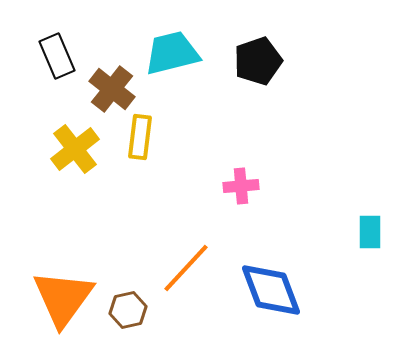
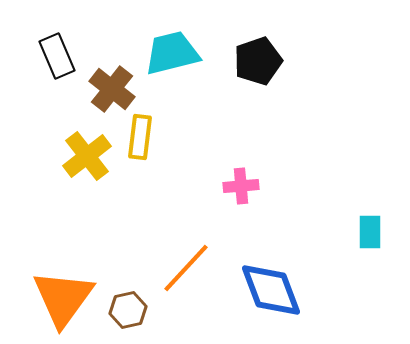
yellow cross: moved 12 px right, 7 px down
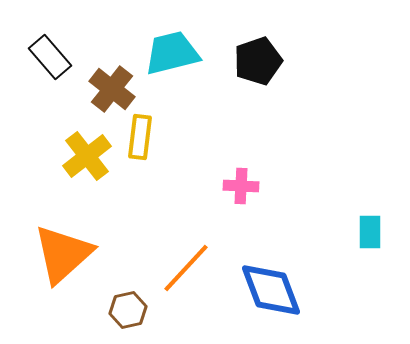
black rectangle: moved 7 px left, 1 px down; rotated 18 degrees counterclockwise
pink cross: rotated 8 degrees clockwise
orange triangle: moved 44 px up; rotated 12 degrees clockwise
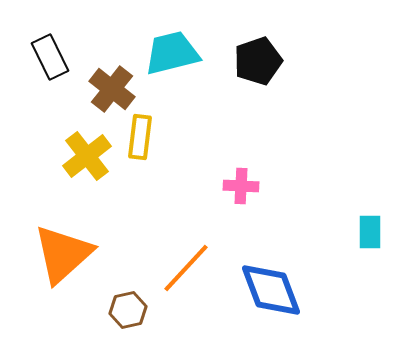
black rectangle: rotated 15 degrees clockwise
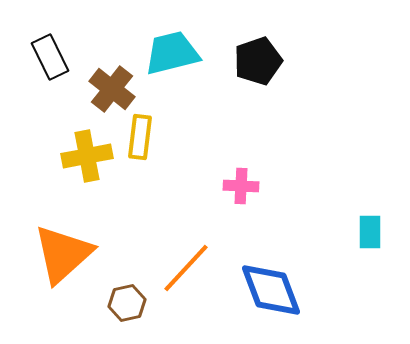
yellow cross: rotated 27 degrees clockwise
brown hexagon: moved 1 px left, 7 px up
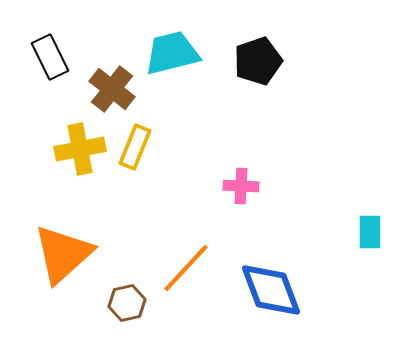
yellow rectangle: moved 5 px left, 10 px down; rotated 15 degrees clockwise
yellow cross: moved 7 px left, 7 px up
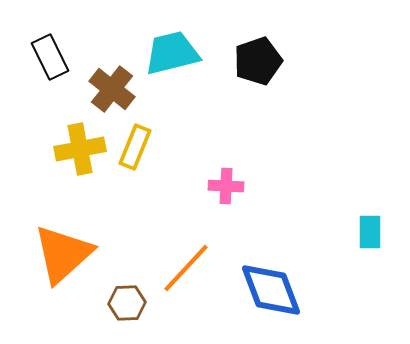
pink cross: moved 15 px left
brown hexagon: rotated 9 degrees clockwise
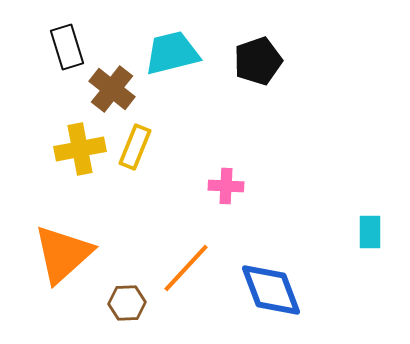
black rectangle: moved 17 px right, 10 px up; rotated 9 degrees clockwise
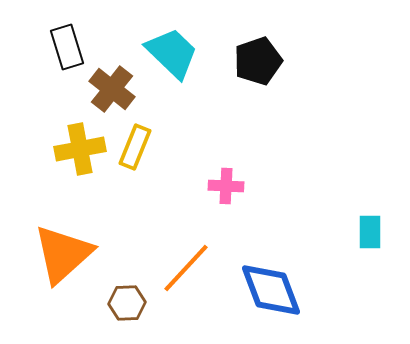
cyan trapezoid: rotated 58 degrees clockwise
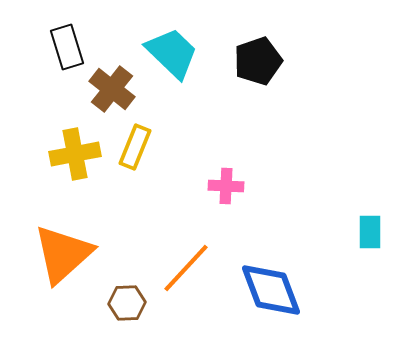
yellow cross: moved 5 px left, 5 px down
